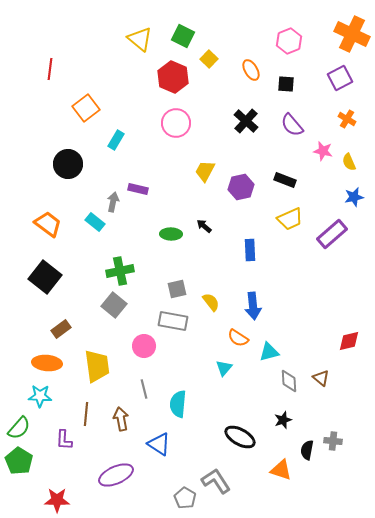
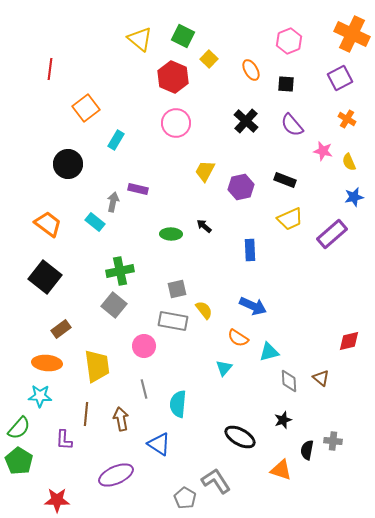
yellow semicircle at (211, 302): moved 7 px left, 8 px down
blue arrow at (253, 306): rotated 60 degrees counterclockwise
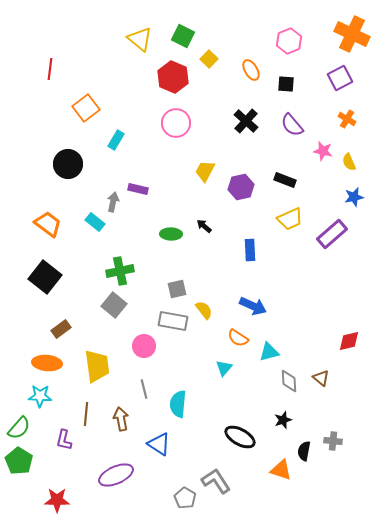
purple L-shape at (64, 440): rotated 10 degrees clockwise
black semicircle at (307, 450): moved 3 px left, 1 px down
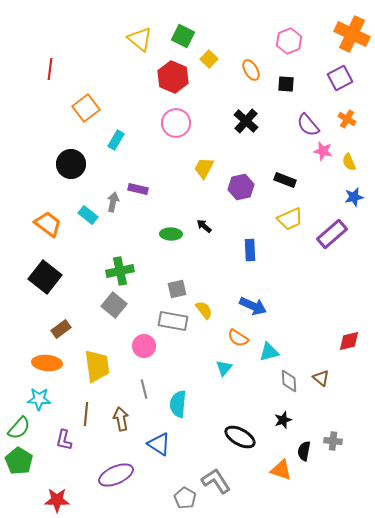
purple semicircle at (292, 125): moved 16 px right
black circle at (68, 164): moved 3 px right
yellow trapezoid at (205, 171): moved 1 px left, 3 px up
cyan rectangle at (95, 222): moved 7 px left, 7 px up
cyan star at (40, 396): moved 1 px left, 3 px down
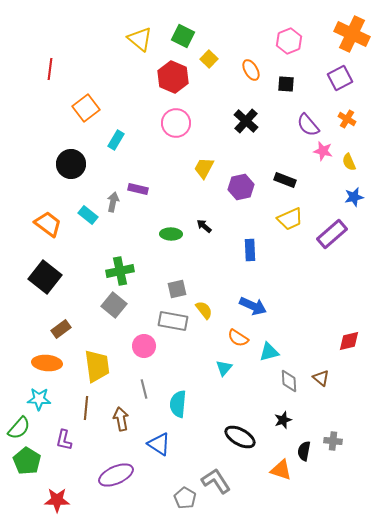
brown line at (86, 414): moved 6 px up
green pentagon at (19, 461): moved 8 px right
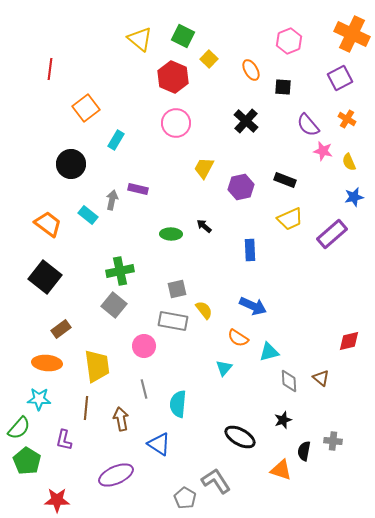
black square at (286, 84): moved 3 px left, 3 px down
gray arrow at (113, 202): moved 1 px left, 2 px up
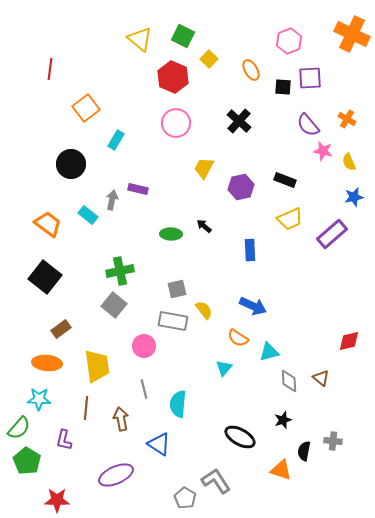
purple square at (340, 78): moved 30 px left; rotated 25 degrees clockwise
black cross at (246, 121): moved 7 px left
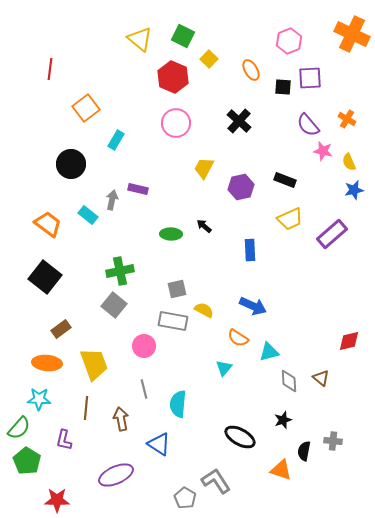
blue star at (354, 197): moved 7 px up
yellow semicircle at (204, 310): rotated 24 degrees counterclockwise
yellow trapezoid at (97, 366): moved 3 px left, 2 px up; rotated 12 degrees counterclockwise
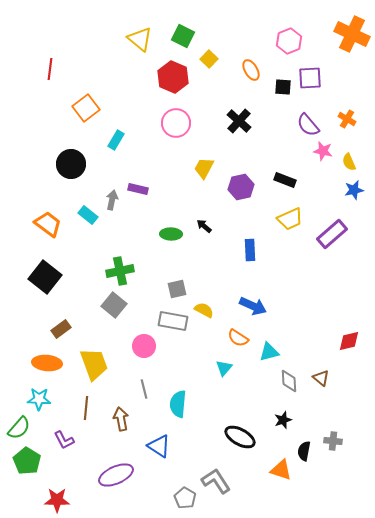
purple L-shape at (64, 440): rotated 40 degrees counterclockwise
blue triangle at (159, 444): moved 2 px down
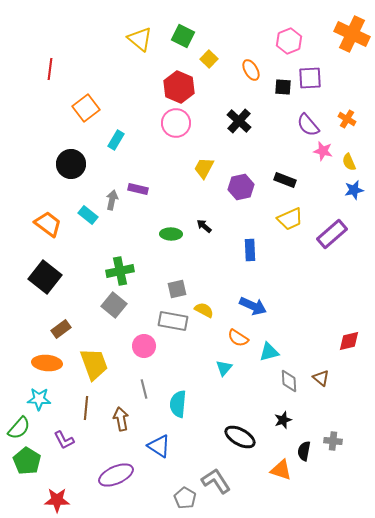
red hexagon at (173, 77): moved 6 px right, 10 px down
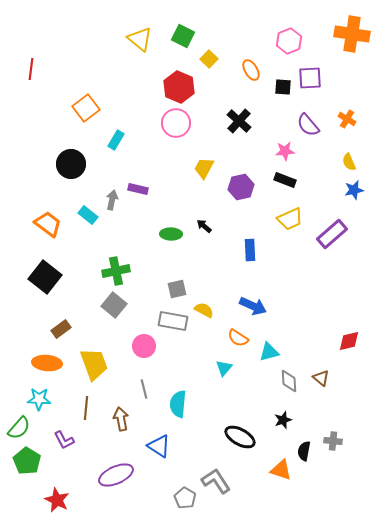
orange cross at (352, 34): rotated 16 degrees counterclockwise
red line at (50, 69): moved 19 px left
pink star at (323, 151): moved 38 px left; rotated 18 degrees counterclockwise
green cross at (120, 271): moved 4 px left
red star at (57, 500): rotated 25 degrees clockwise
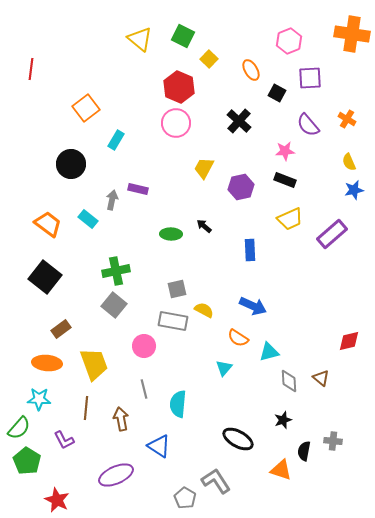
black square at (283, 87): moved 6 px left, 6 px down; rotated 24 degrees clockwise
cyan rectangle at (88, 215): moved 4 px down
black ellipse at (240, 437): moved 2 px left, 2 px down
